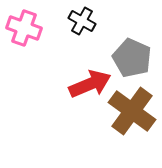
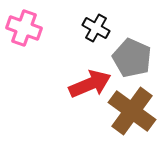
black cross: moved 14 px right, 7 px down
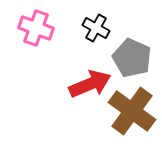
pink cross: moved 12 px right
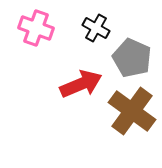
red arrow: moved 9 px left
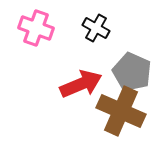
gray pentagon: moved 14 px down
brown cross: moved 11 px left; rotated 12 degrees counterclockwise
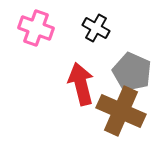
red arrow: rotated 81 degrees counterclockwise
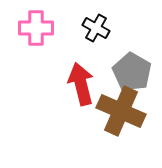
pink cross: rotated 20 degrees counterclockwise
gray pentagon: rotated 6 degrees clockwise
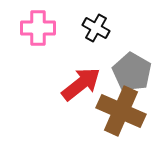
pink cross: moved 2 px right
red arrow: rotated 66 degrees clockwise
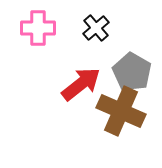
black cross: rotated 20 degrees clockwise
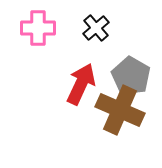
gray pentagon: moved 1 px left, 4 px down
red arrow: rotated 27 degrees counterclockwise
brown cross: moved 1 px left, 1 px up
